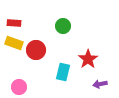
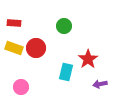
green circle: moved 1 px right
yellow rectangle: moved 5 px down
red circle: moved 2 px up
cyan rectangle: moved 3 px right
pink circle: moved 2 px right
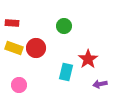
red rectangle: moved 2 px left
pink circle: moved 2 px left, 2 px up
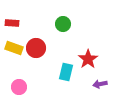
green circle: moved 1 px left, 2 px up
pink circle: moved 2 px down
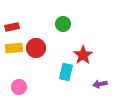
red rectangle: moved 4 px down; rotated 16 degrees counterclockwise
yellow rectangle: rotated 24 degrees counterclockwise
red star: moved 5 px left, 4 px up
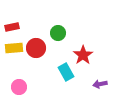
green circle: moved 5 px left, 9 px down
cyan rectangle: rotated 42 degrees counterclockwise
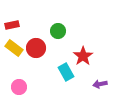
red rectangle: moved 2 px up
green circle: moved 2 px up
yellow rectangle: rotated 42 degrees clockwise
red star: moved 1 px down
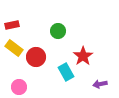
red circle: moved 9 px down
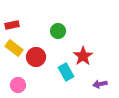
pink circle: moved 1 px left, 2 px up
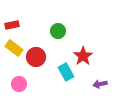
pink circle: moved 1 px right, 1 px up
